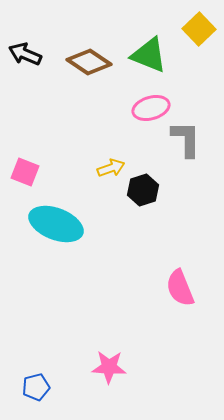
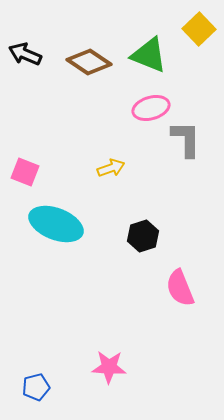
black hexagon: moved 46 px down
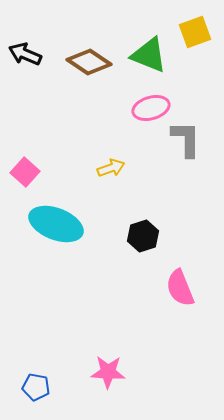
yellow square: moved 4 px left, 3 px down; rotated 24 degrees clockwise
pink square: rotated 20 degrees clockwise
pink star: moved 1 px left, 5 px down
blue pentagon: rotated 24 degrees clockwise
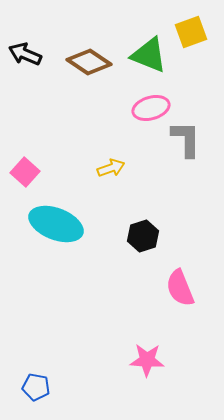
yellow square: moved 4 px left
pink star: moved 39 px right, 12 px up
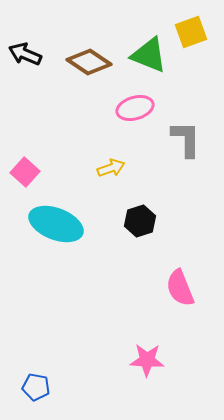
pink ellipse: moved 16 px left
black hexagon: moved 3 px left, 15 px up
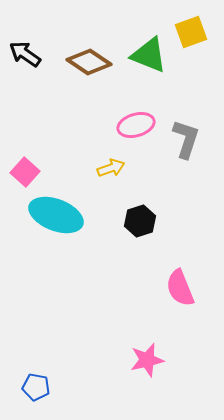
black arrow: rotated 12 degrees clockwise
pink ellipse: moved 1 px right, 17 px down
gray L-shape: rotated 18 degrees clockwise
cyan ellipse: moved 9 px up
pink star: rotated 16 degrees counterclockwise
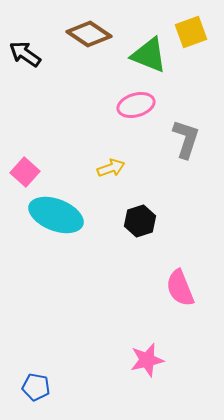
brown diamond: moved 28 px up
pink ellipse: moved 20 px up
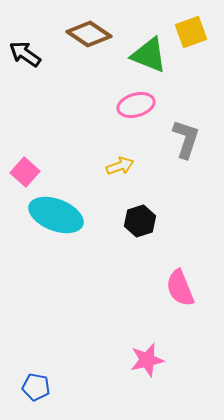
yellow arrow: moved 9 px right, 2 px up
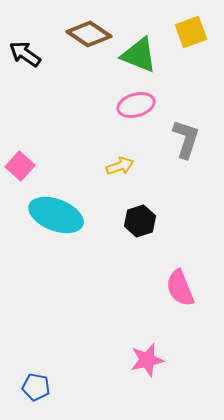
green triangle: moved 10 px left
pink square: moved 5 px left, 6 px up
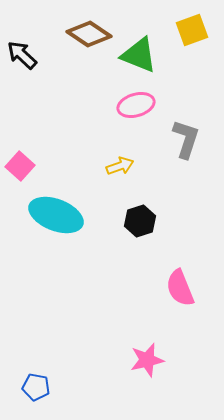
yellow square: moved 1 px right, 2 px up
black arrow: moved 3 px left, 1 px down; rotated 8 degrees clockwise
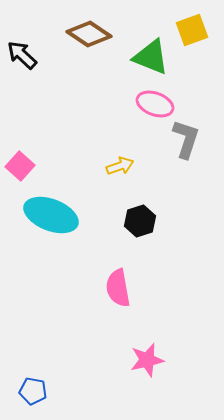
green triangle: moved 12 px right, 2 px down
pink ellipse: moved 19 px right, 1 px up; rotated 36 degrees clockwise
cyan ellipse: moved 5 px left
pink semicircle: moved 62 px left; rotated 12 degrees clockwise
blue pentagon: moved 3 px left, 4 px down
